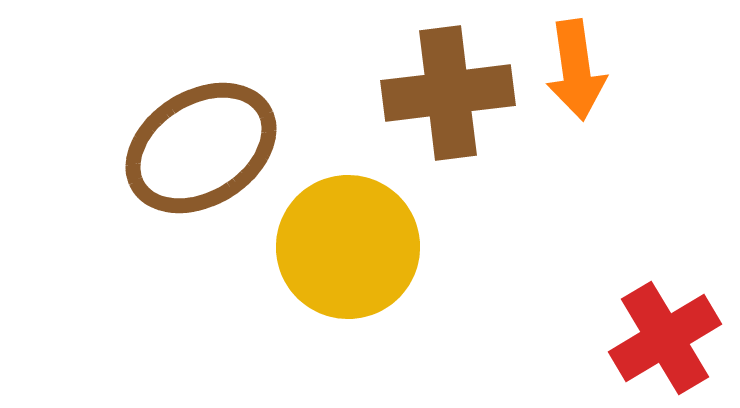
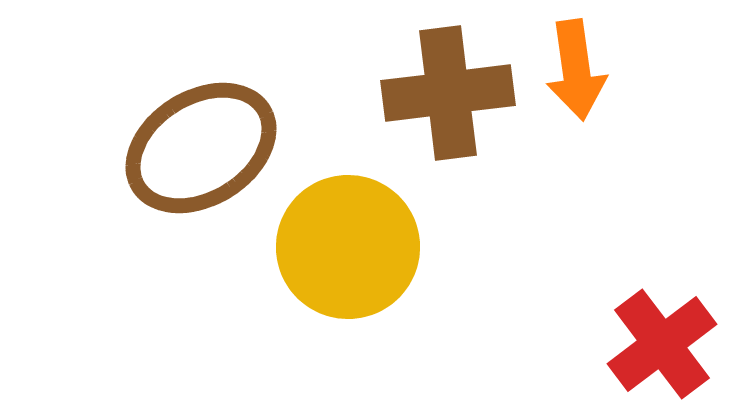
red cross: moved 3 px left, 6 px down; rotated 6 degrees counterclockwise
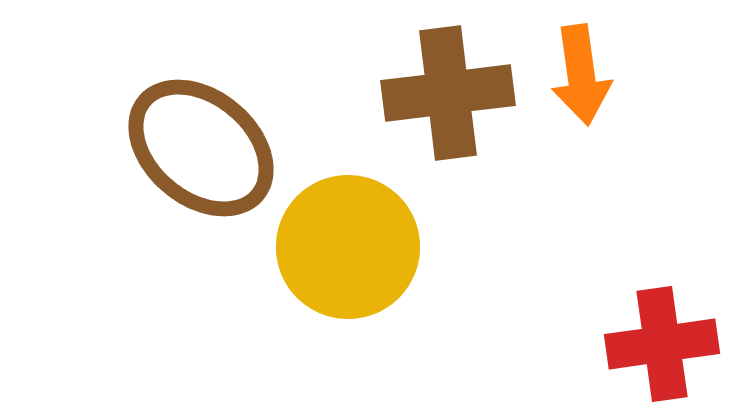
orange arrow: moved 5 px right, 5 px down
brown ellipse: rotated 72 degrees clockwise
red cross: rotated 29 degrees clockwise
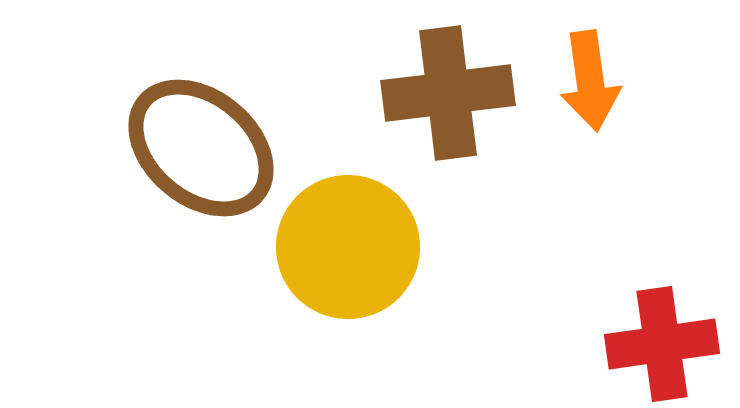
orange arrow: moved 9 px right, 6 px down
